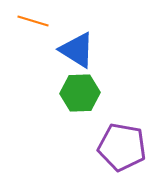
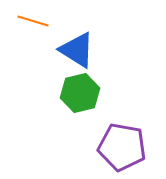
green hexagon: rotated 12 degrees counterclockwise
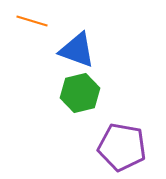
orange line: moved 1 px left
blue triangle: rotated 12 degrees counterclockwise
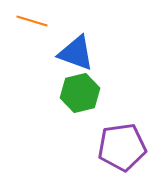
blue triangle: moved 1 px left, 3 px down
purple pentagon: rotated 18 degrees counterclockwise
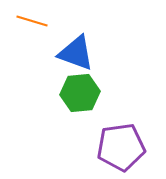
green hexagon: rotated 9 degrees clockwise
purple pentagon: moved 1 px left
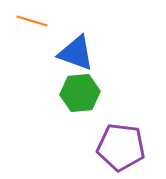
purple pentagon: rotated 15 degrees clockwise
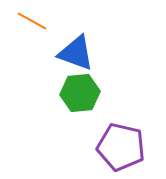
orange line: rotated 12 degrees clockwise
purple pentagon: rotated 6 degrees clockwise
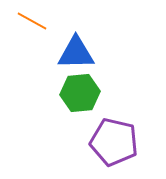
blue triangle: rotated 21 degrees counterclockwise
purple pentagon: moved 7 px left, 5 px up
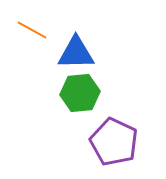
orange line: moved 9 px down
purple pentagon: rotated 12 degrees clockwise
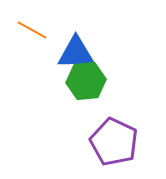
green hexagon: moved 6 px right, 12 px up
